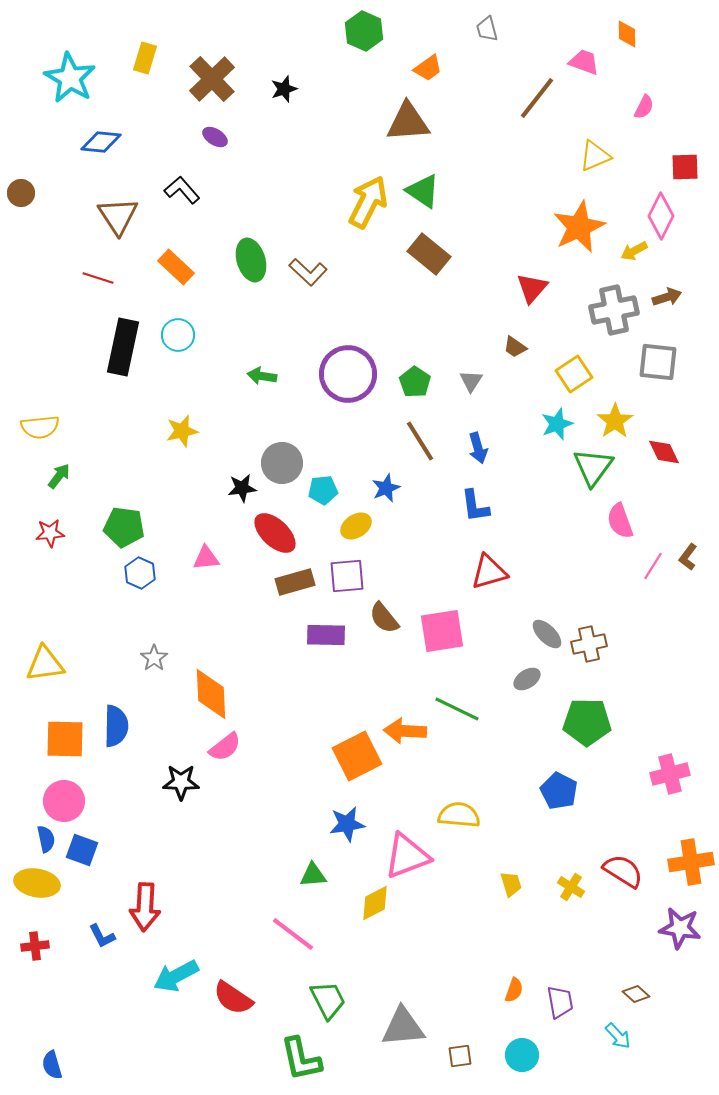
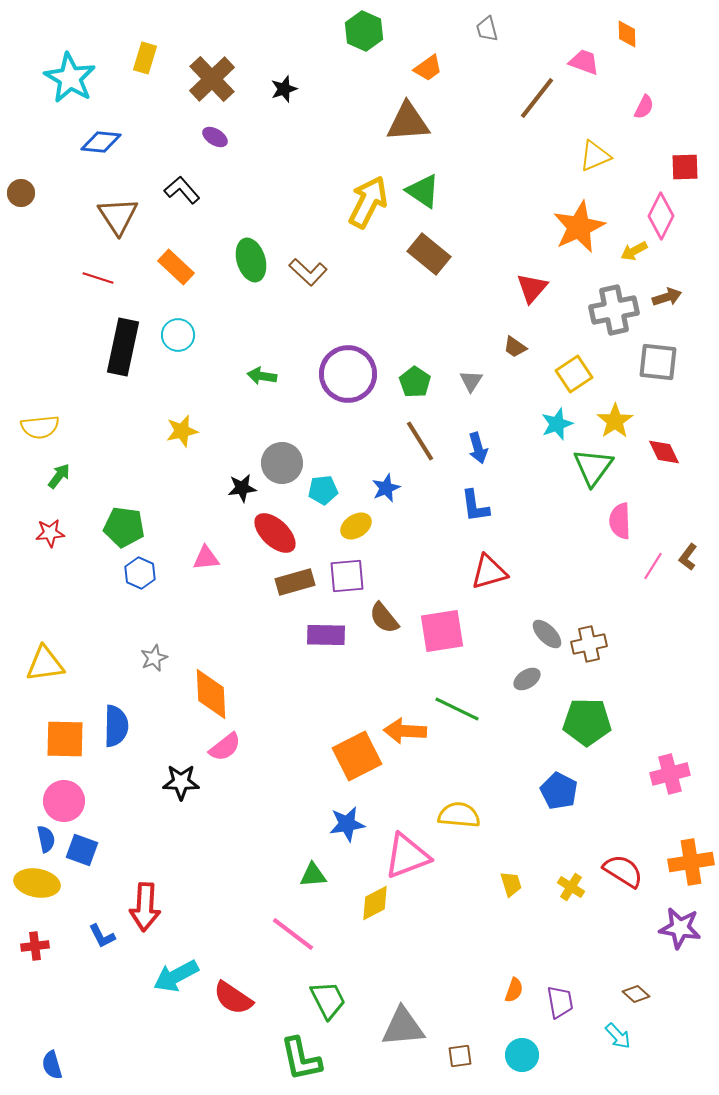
pink semicircle at (620, 521): rotated 18 degrees clockwise
gray star at (154, 658): rotated 12 degrees clockwise
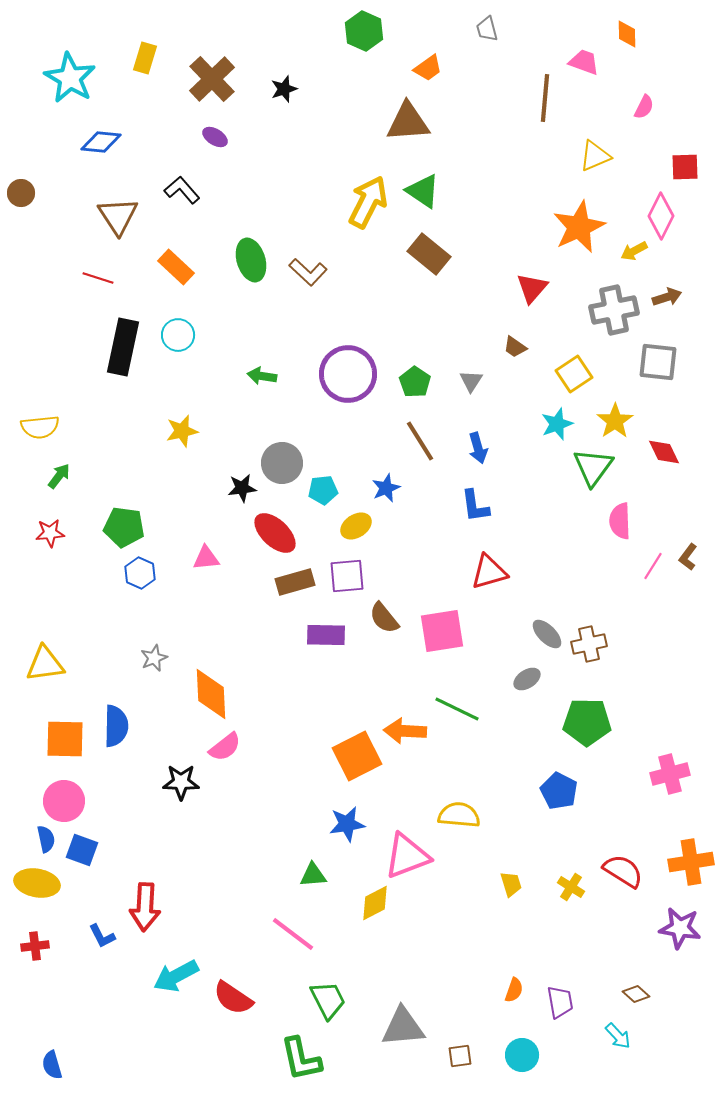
brown line at (537, 98): moved 8 px right; rotated 33 degrees counterclockwise
